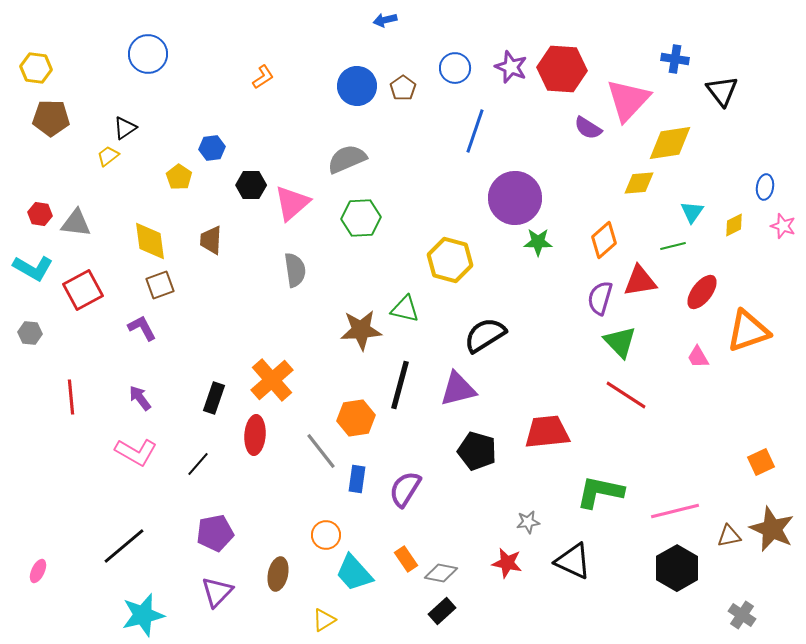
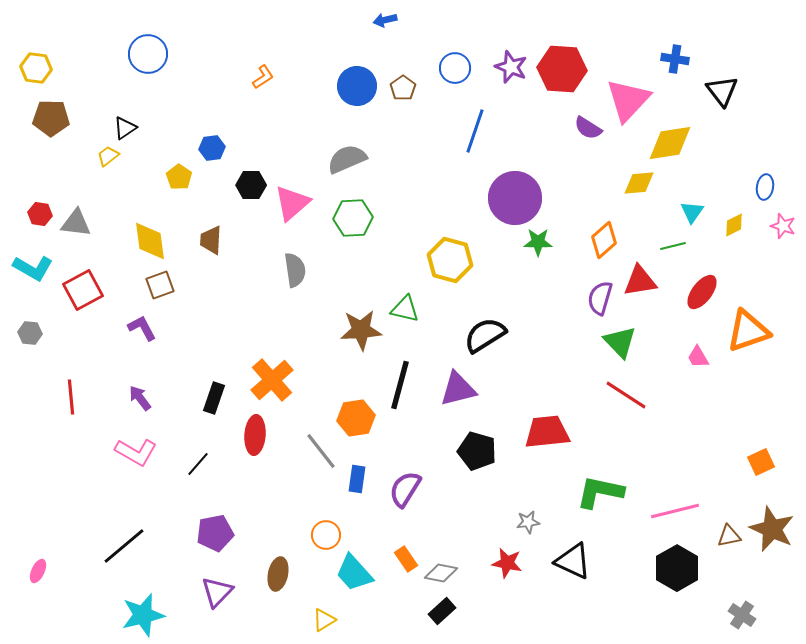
green hexagon at (361, 218): moved 8 px left
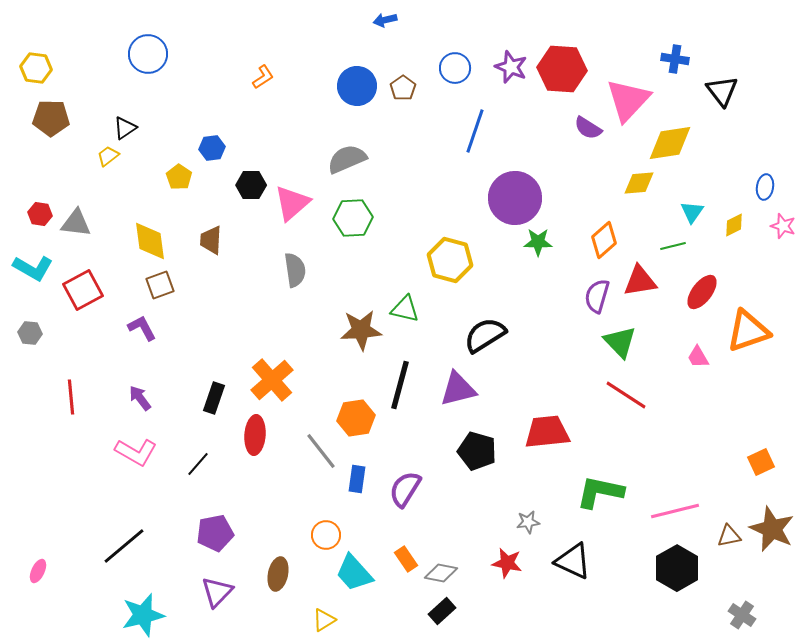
purple semicircle at (600, 298): moved 3 px left, 2 px up
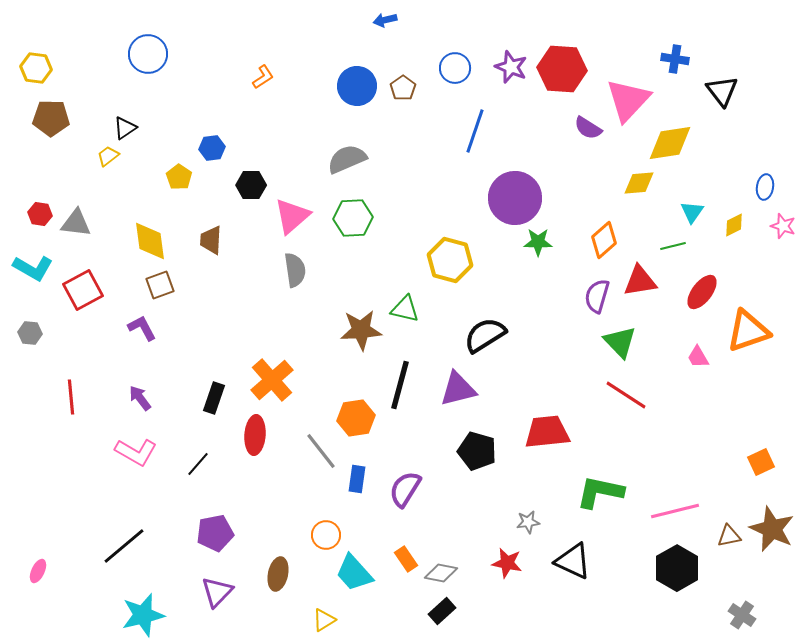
pink triangle at (292, 203): moved 13 px down
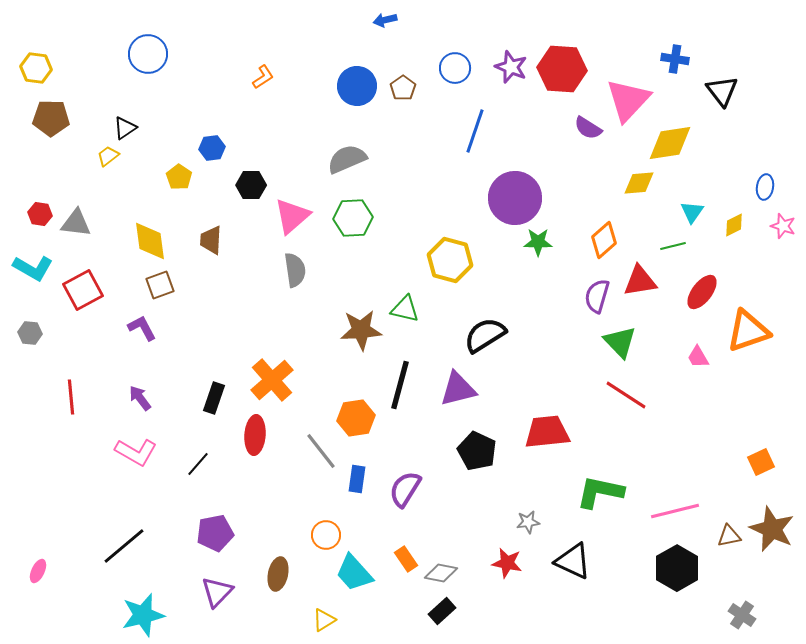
black pentagon at (477, 451): rotated 9 degrees clockwise
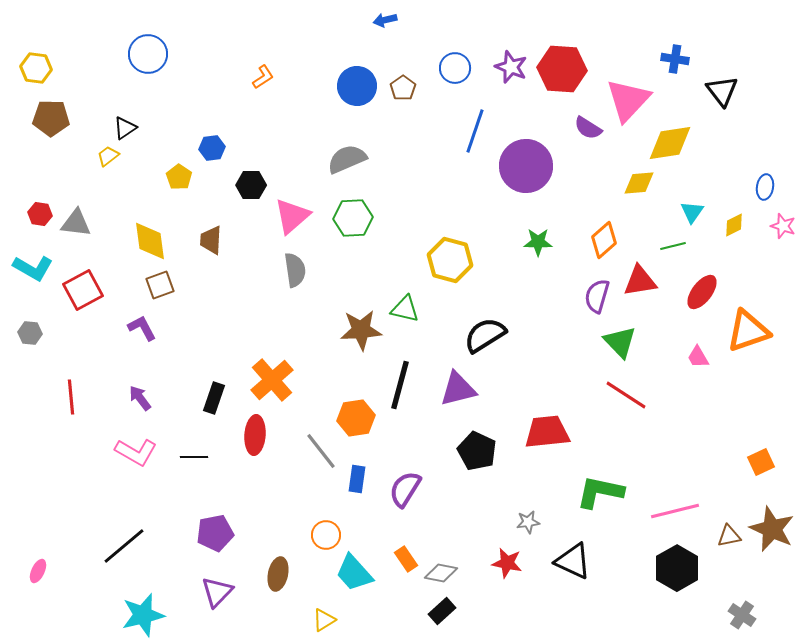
purple circle at (515, 198): moved 11 px right, 32 px up
black line at (198, 464): moved 4 px left, 7 px up; rotated 48 degrees clockwise
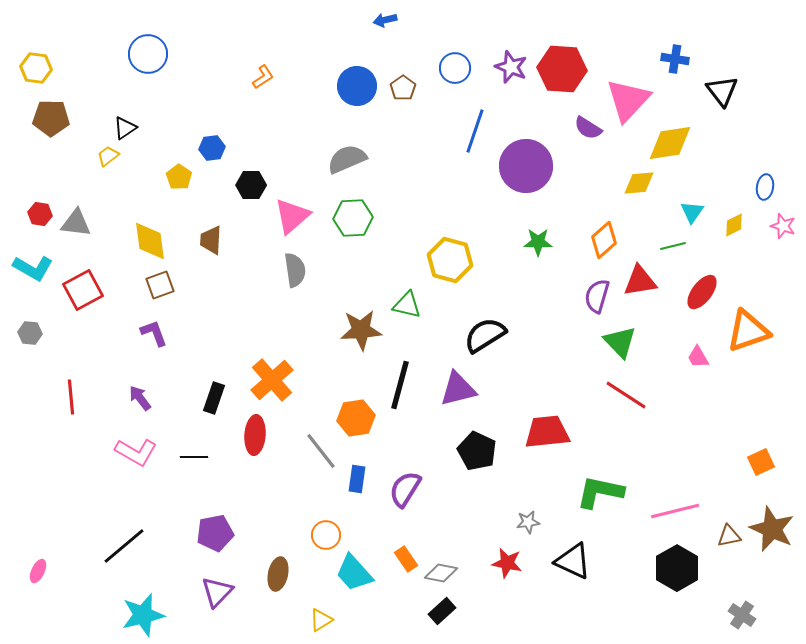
green triangle at (405, 309): moved 2 px right, 4 px up
purple L-shape at (142, 328): moved 12 px right, 5 px down; rotated 8 degrees clockwise
yellow triangle at (324, 620): moved 3 px left
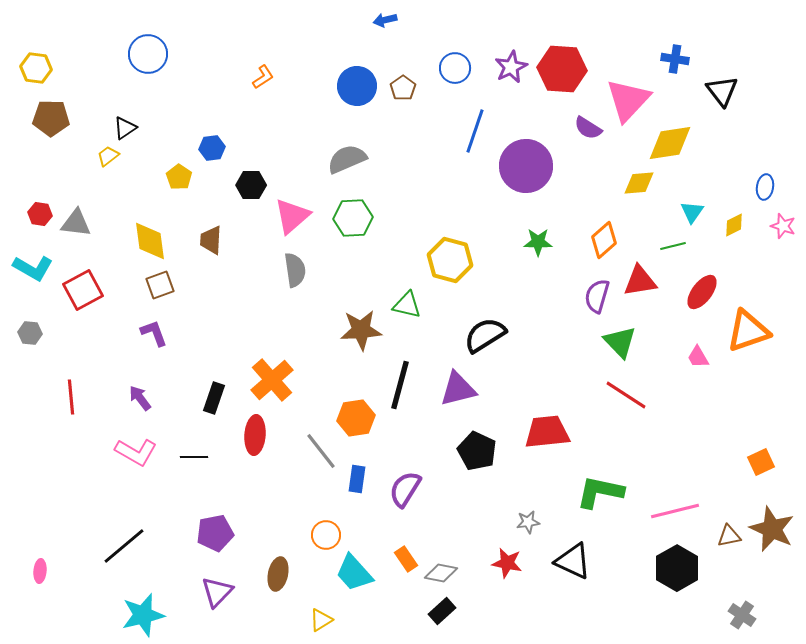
purple star at (511, 67): rotated 24 degrees clockwise
pink ellipse at (38, 571): moved 2 px right; rotated 20 degrees counterclockwise
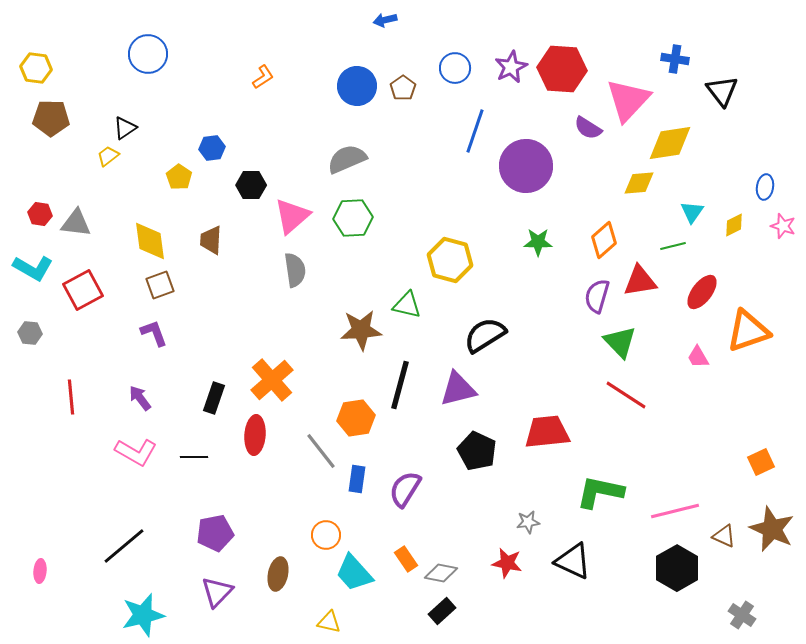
brown triangle at (729, 536): moved 5 px left; rotated 35 degrees clockwise
yellow triangle at (321, 620): moved 8 px right, 2 px down; rotated 45 degrees clockwise
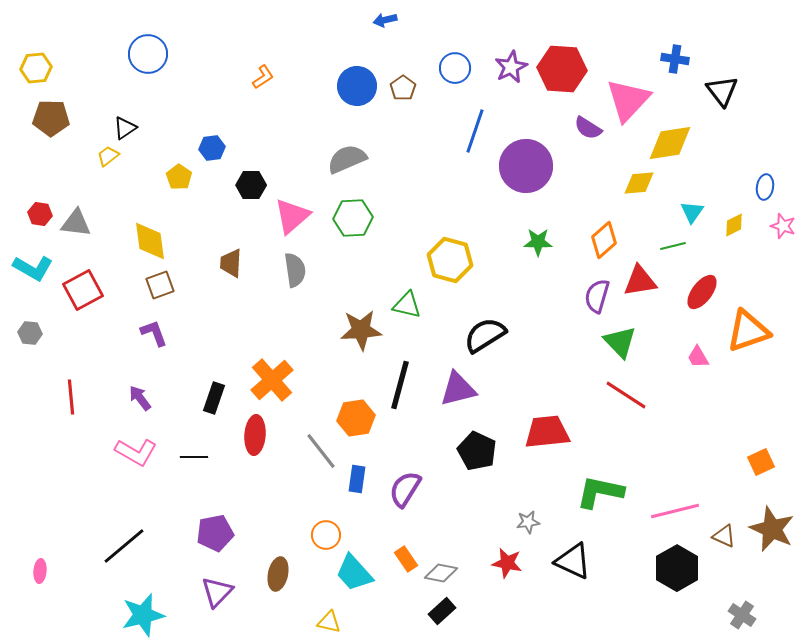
yellow hexagon at (36, 68): rotated 12 degrees counterclockwise
brown trapezoid at (211, 240): moved 20 px right, 23 px down
